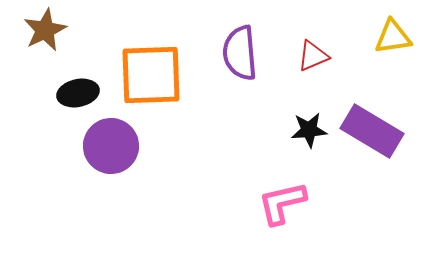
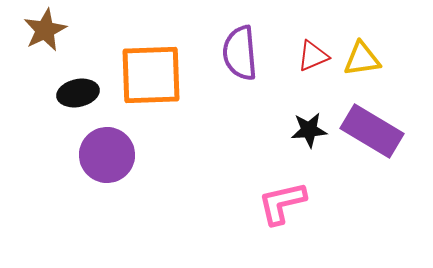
yellow triangle: moved 31 px left, 22 px down
purple circle: moved 4 px left, 9 px down
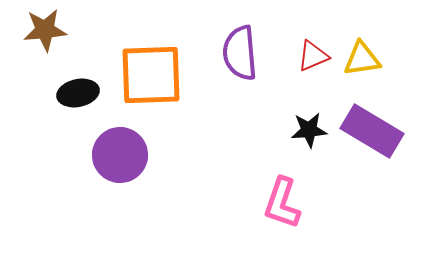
brown star: rotated 21 degrees clockwise
purple circle: moved 13 px right
pink L-shape: rotated 58 degrees counterclockwise
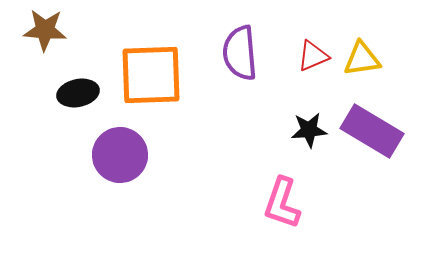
brown star: rotated 9 degrees clockwise
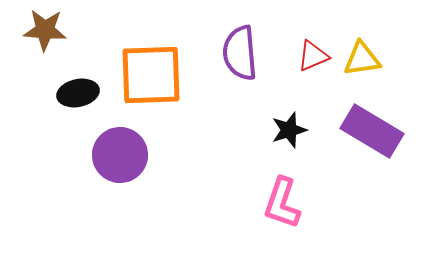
black star: moved 20 px left; rotated 12 degrees counterclockwise
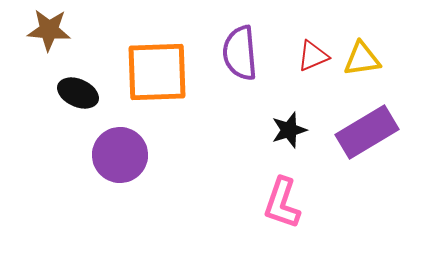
brown star: moved 4 px right
orange square: moved 6 px right, 3 px up
black ellipse: rotated 36 degrees clockwise
purple rectangle: moved 5 px left, 1 px down; rotated 62 degrees counterclockwise
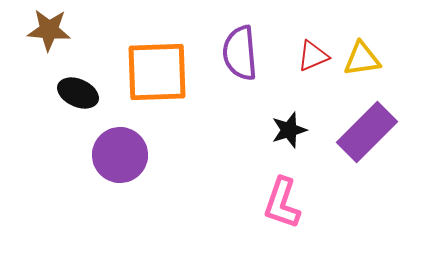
purple rectangle: rotated 14 degrees counterclockwise
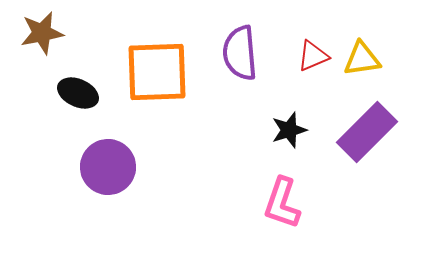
brown star: moved 7 px left, 3 px down; rotated 15 degrees counterclockwise
purple circle: moved 12 px left, 12 px down
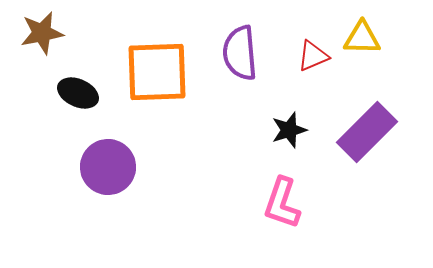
yellow triangle: moved 21 px up; rotated 9 degrees clockwise
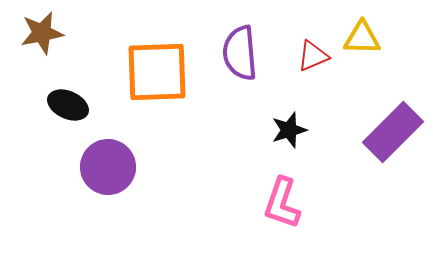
black ellipse: moved 10 px left, 12 px down
purple rectangle: moved 26 px right
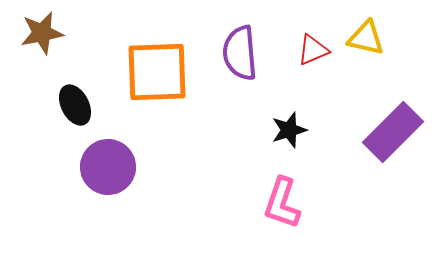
yellow triangle: moved 4 px right; rotated 12 degrees clockwise
red triangle: moved 6 px up
black ellipse: moved 7 px right; rotated 39 degrees clockwise
